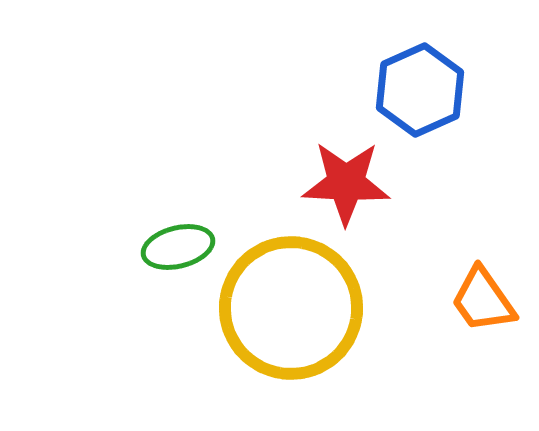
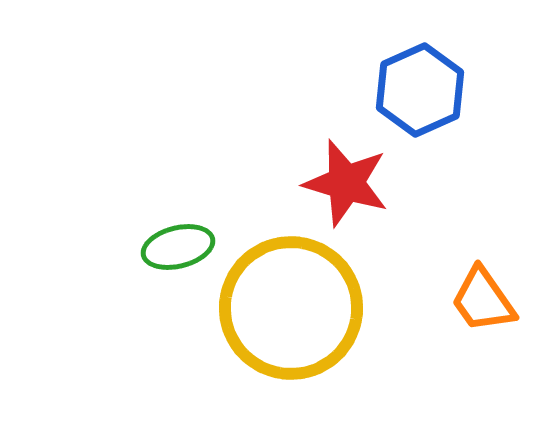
red star: rotated 14 degrees clockwise
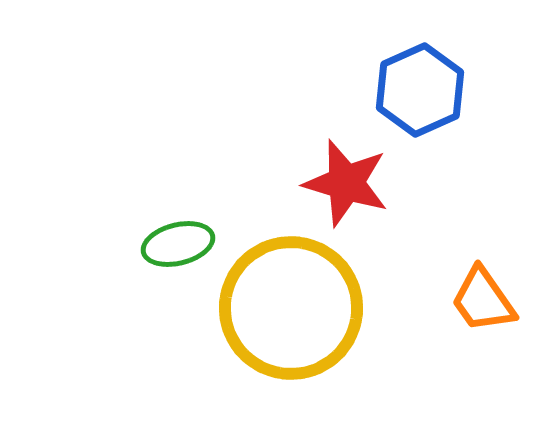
green ellipse: moved 3 px up
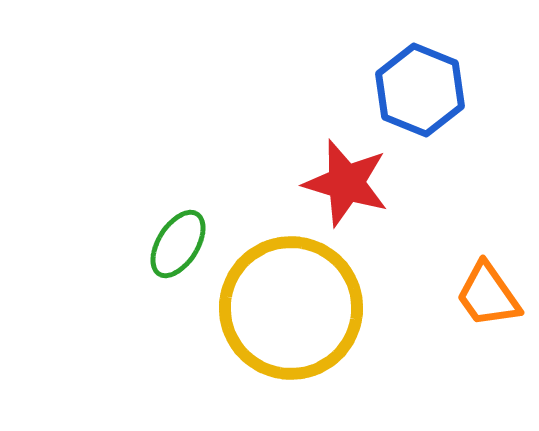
blue hexagon: rotated 14 degrees counterclockwise
green ellipse: rotated 44 degrees counterclockwise
orange trapezoid: moved 5 px right, 5 px up
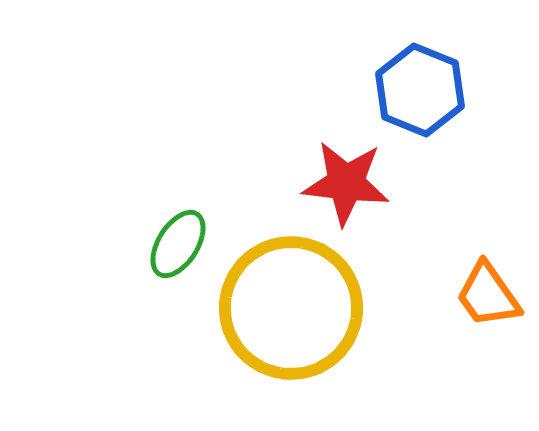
red star: rotated 10 degrees counterclockwise
